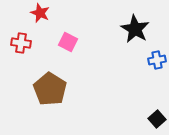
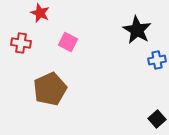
black star: moved 2 px right, 1 px down
brown pentagon: rotated 16 degrees clockwise
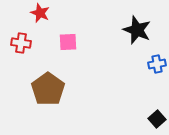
black star: rotated 8 degrees counterclockwise
pink square: rotated 30 degrees counterclockwise
blue cross: moved 4 px down
brown pentagon: moved 2 px left; rotated 12 degrees counterclockwise
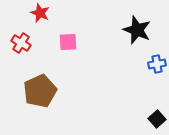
red cross: rotated 24 degrees clockwise
brown pentagon: moved 8 px left, 2 px down; rotated 12 degrees clockwise
